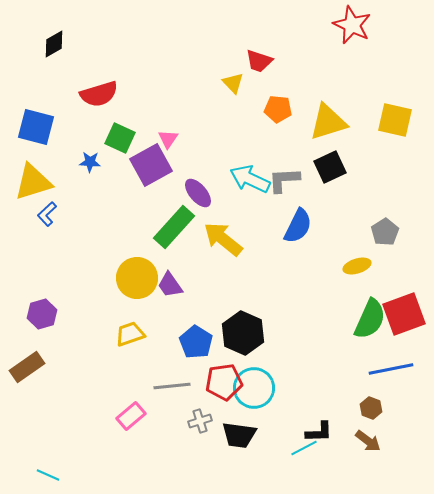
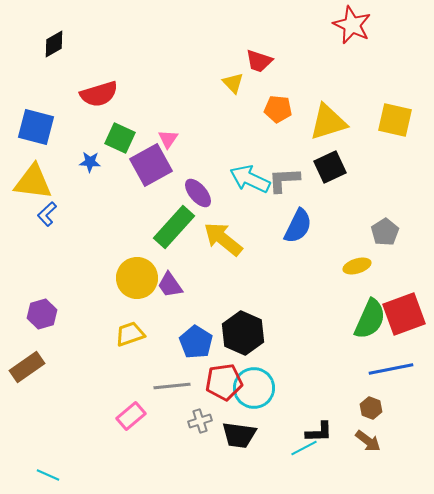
yellow triangle at (33, 182): rotated 24 degrees clockwise
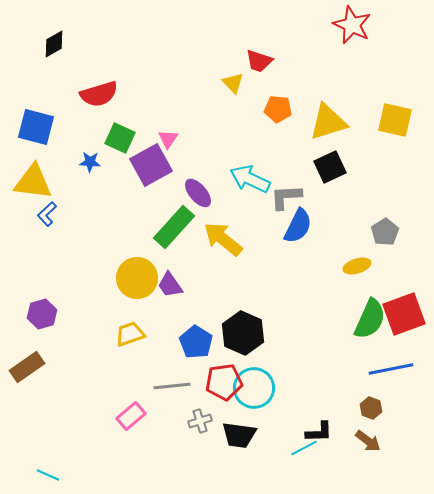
gray L-shape at (284, 180): moved 2 px right, 17 px down
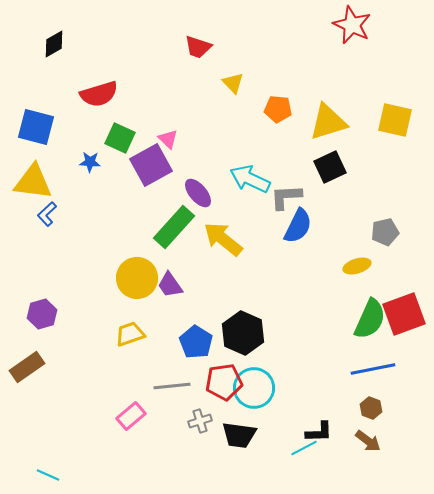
red trapezoid at (259, 61): moved 61 px left, 14 px up
pink triangle at (168, 139): rotated 20 degrees counterclockwise
gray pentagon at (385, 232): rotated 20 degrees clockwise
blue line at (391, 369): moved 18 px left
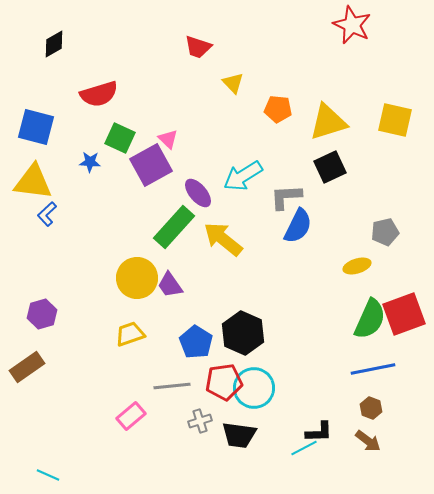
cyan arrow at (250, 179): moved 7 px left, 3 px up; rotated 57 degrees counterclockwise
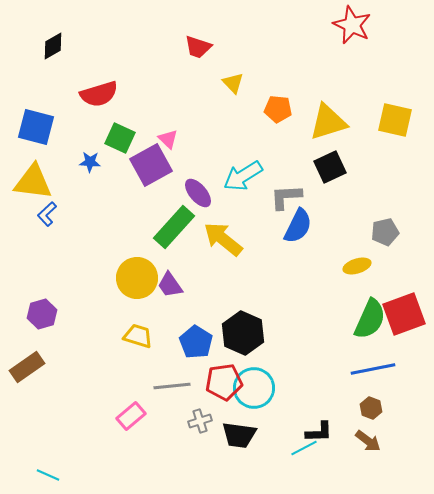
black diamond at (54, 44): moved 1 px left, 2 px down
yellow trapezoid at (130, 334): moved 8 px right, 2 px down; rotated 36 degrees clockwise
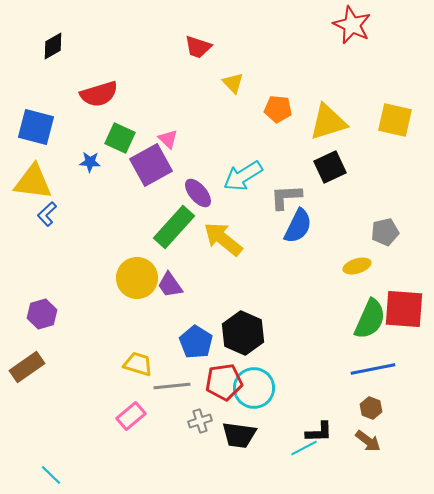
red square at (404, 314): moved 5 px up; rotated 24 degrees clockwise
yellow trapezoid at (138, 336): moved 28 px down
cyan line at (48, 475): moved 3 px right; rotated 20 degrees clockwise
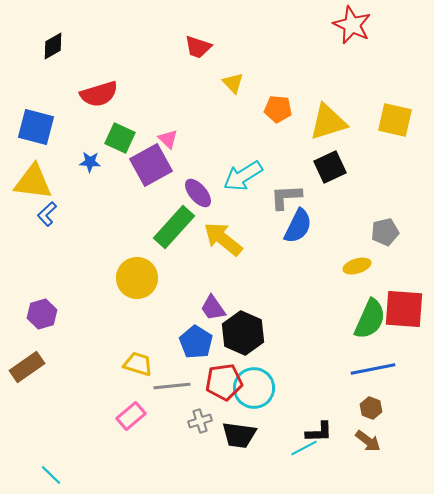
purple trapezoid at (170, 285): moved 43 px right, 23 px down
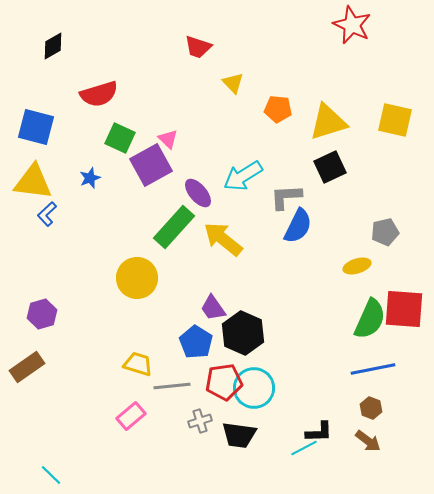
blue star at (90, 162): moved 16 px down; rotated 25 degrees counterclockwise
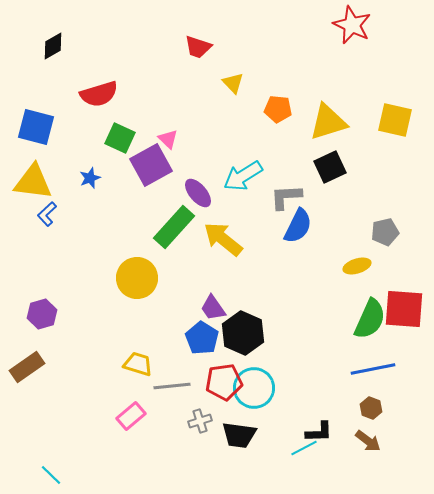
blue pentagon at (196, 342): moved 6 px right, 4 px up
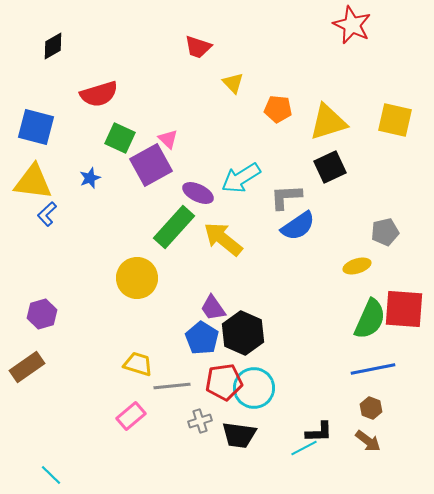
cyan arrow at (243, 176): moved 2 px left, 2 px down
purple ellipse at (198, 193): rotated 24 degrees counterclockwise
blue semicircle at (298, 226): rotated 30 degrees clockwise
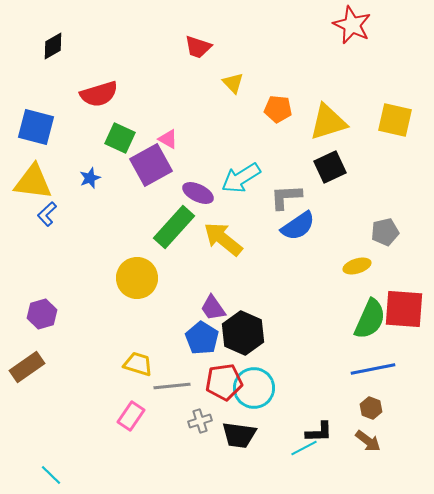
pink triangle at (168, 139): rotated 15 degrees counterclockwise
pink rectangle at (131, 416): rotated 16 degrees counterclockwise
